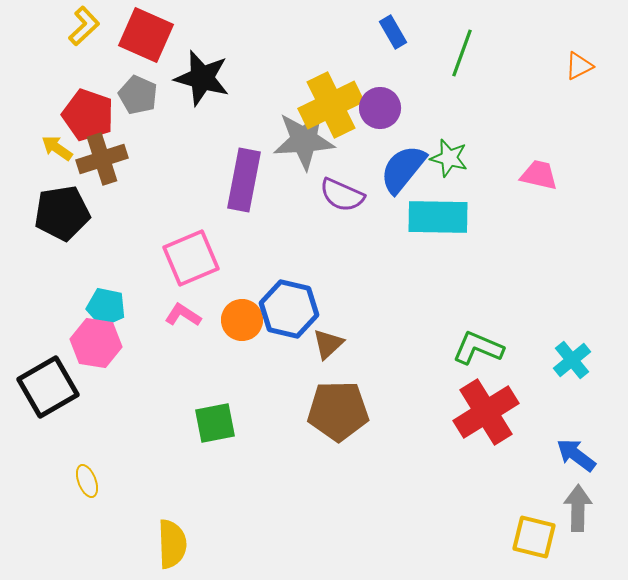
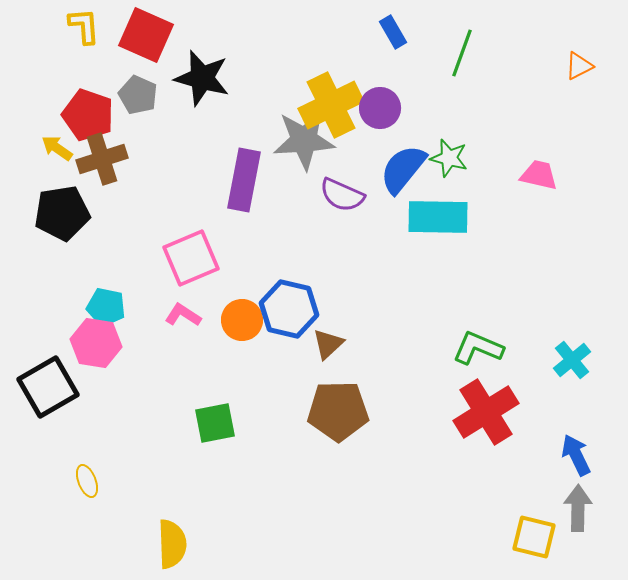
yellow L-shape: rotated 51 degrees counterclockwise
blue arrow: rotated 27 degrees clockwise
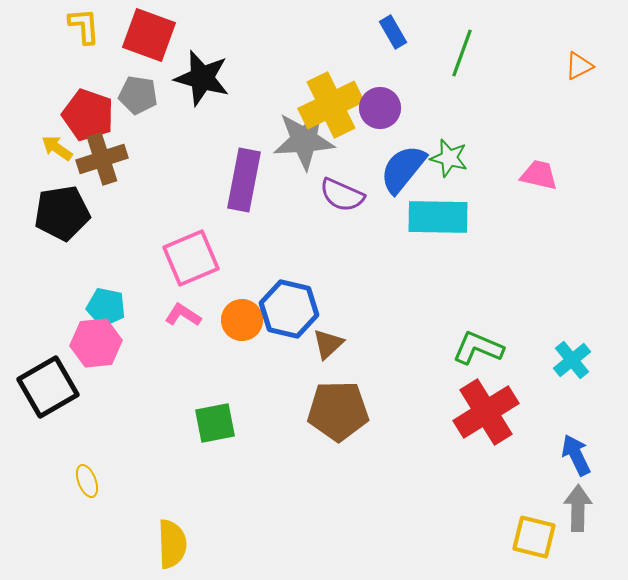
red square: moved 3 px right; rotated 4 degrees counterclockwise
gray pentagon: rotated 15 degrees counterclockwise
pink hexagon: rotated 15 degrees counterclockwise
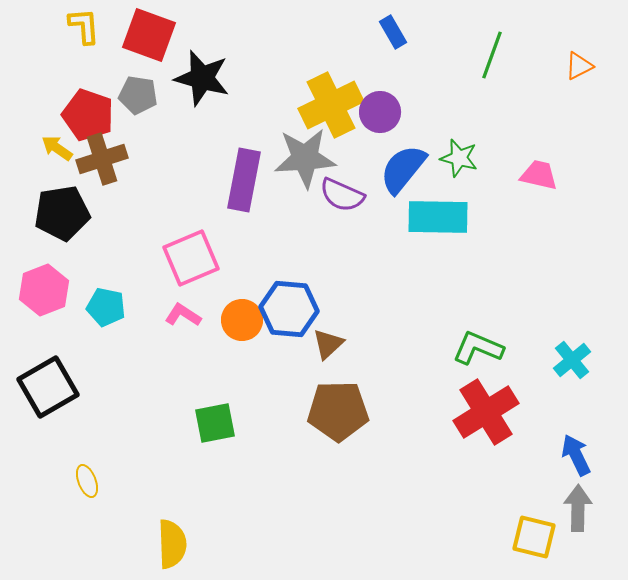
green line: moved 30 px right, 2 px down
purple circle: moved 4 px down
gray star: moved 1 px right, 18 px down
green star: moved 10 px right
blue hexagon: rotated 8 degrees counterclockwise
pink hexagon: moved 52 px left, 53 px up; rotated 15 degrees counterclockwise
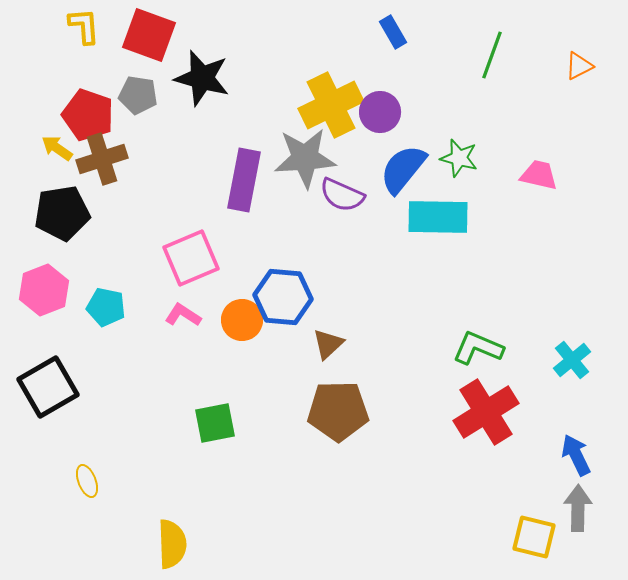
blue hexagon: moved 6 px left, 12 px up
